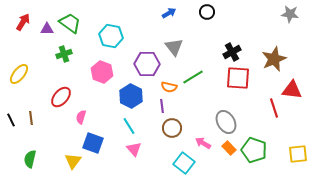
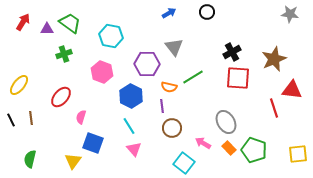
yellow ellipse: moved 11 px down
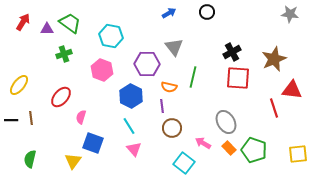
pink hexagon: moved 2 px up
green line: rotated 45 degrees counterclockwise
black line: rotated 64 degrees counterclockwise
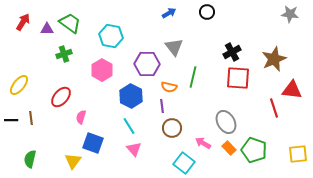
pink hexagon: rotated 10 degrees clockwise
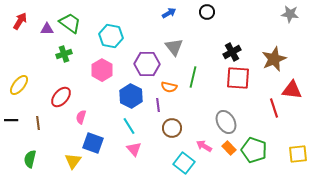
red arrow: moved 3 px left, 1 px up
purple line: moved 4 px left, 1 px up
brown line: moved 7 px right, 5 px down
pink arrow: moved 1 px right, 3 px down
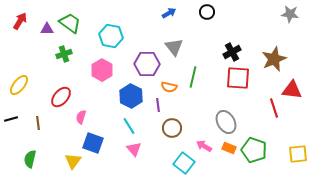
black line: moved 1 px up; rotated 16 degrees counterclockwise
orange rectangle: rotated 24 degrees counterclockwise
